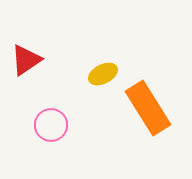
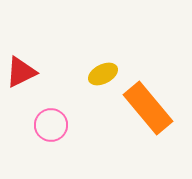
red triangle: moved 5 px left, 12 px down; rotated 8 degrees clockwise
orange rectangle: rotated 8 degrees counterclockwise
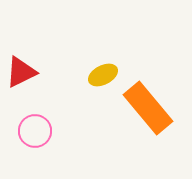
yellow ellipse: moved 1 px down
pink circle: moved 16 px left, 6 px down
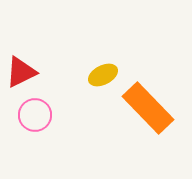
orange rectangle: rotated 4 degrees counterclockwise
pink circle: moved 16 px up
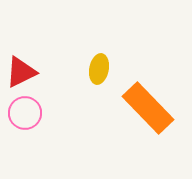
yellow ellipse: moved 4 px left, 6 px up; rotated 52 degrees counterclockwise
pink circle: moved 10 px left, 2 px up
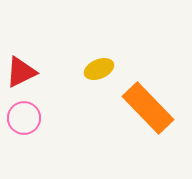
yellow ellipse: rotated 56 degrees clockwise
pink circle: moved 1 px left, 5 px down
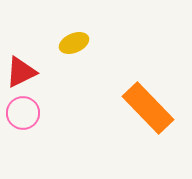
yellow ellipse: moved 25 px left, 26 px up
pink circle: moved 1 px left, 5 px up
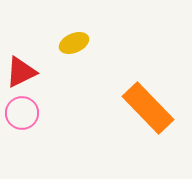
pink circle: moved 1 px left
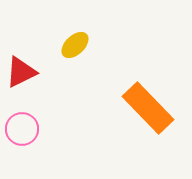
yellow ellipse: moved 1 px right, 2 px down; rotated 20 degrees counterclockwise
pink circle: moved 16 px down
